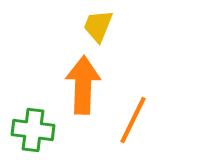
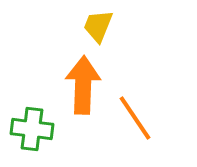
orange line: moved 2 px right, 2 px up; rotated 60 degrees counterclockwise
green cross: moved 1 px left, 1 px up
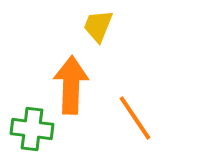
orange arrow: moved 12 px left
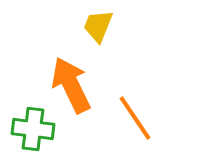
orange arrow: rotated 28 degrees counterclockwise
green cross: moved 1 px right
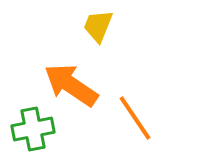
orange arrow: rotated 30 degrees counterclockwise
green cross: rotated 18 degrees counterclockwise
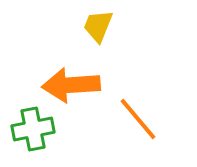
orange arrow: rotated 38 degrees counterclockwise
orange line: moved 3 px right, 1 px down; rotated 6 degrees counterclockwise
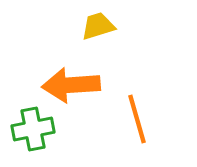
yellow trapezoid: rotated 51 degrees clockwise
orange line: moved 1 px left; rotated 24 degrees clockwise
